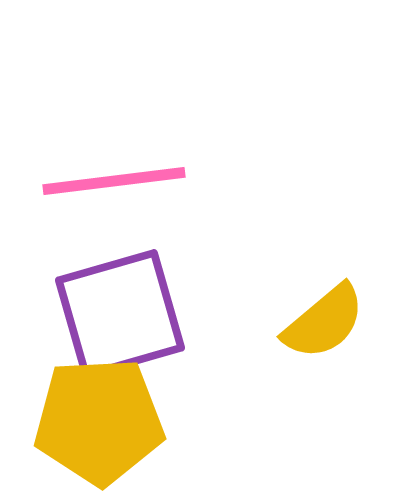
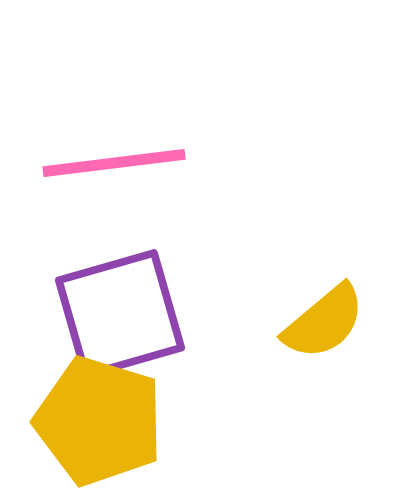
pink line: moved 18 px up
yellow pentagon: rotated 20 degrees clockwise
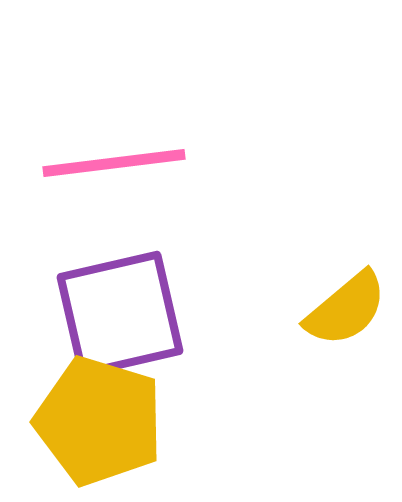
purple square: rotated 3 degrees clockwise
yellow semicircle: moved 22 px right, 13 px up
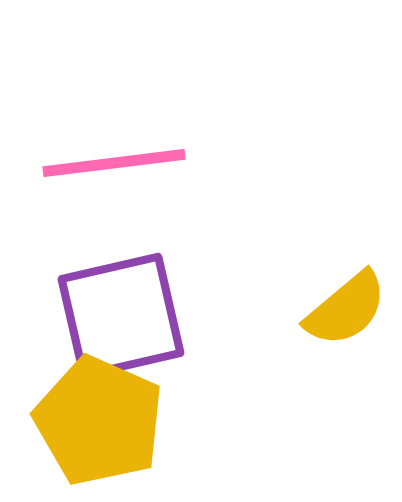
purple square: moved 1 px right, 2 px down
yellow pentagon: rotated 7 degrees clockwise
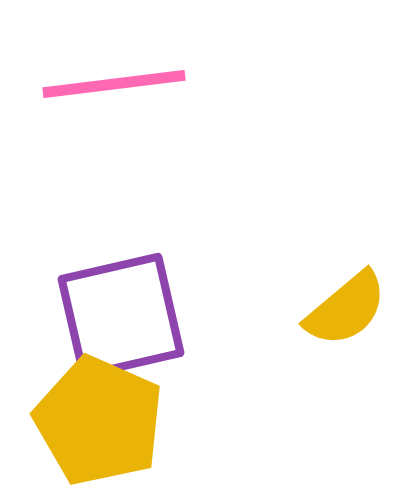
pink line: moved 79 px up
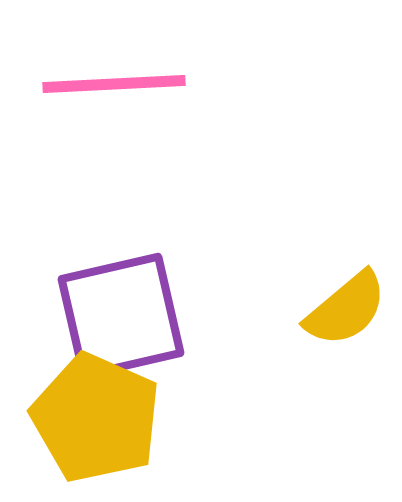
pink line: rotated 4 degrees clockwise
yellow pentagon: moved 3 px left, 3 px up
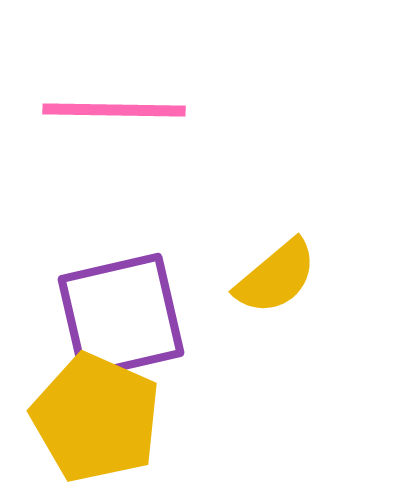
pink line: moved 26 px down; rotated 4 degrees clockwise
yellow semicircle: moved 70 px left, 32 px up
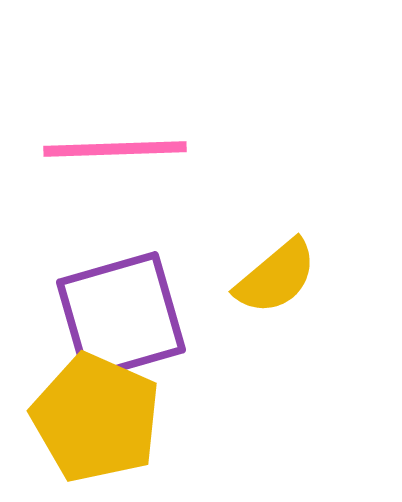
pink line: moved 1 px right, 39 px down; rotated 3 degrees counterclockwise
purple square: rotated 3 degrees counterclockwise
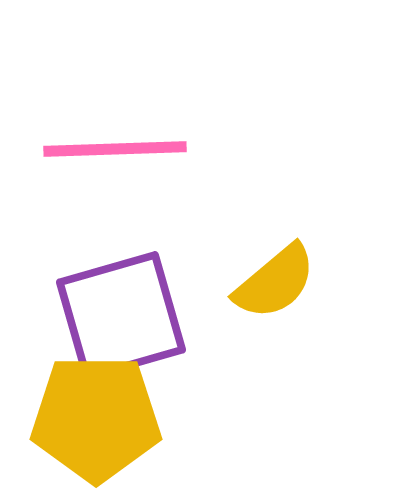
yellow semicircle: moved 1 px left, 5 px down
yellow pentagon: rotated 24 degrees counterclockwise
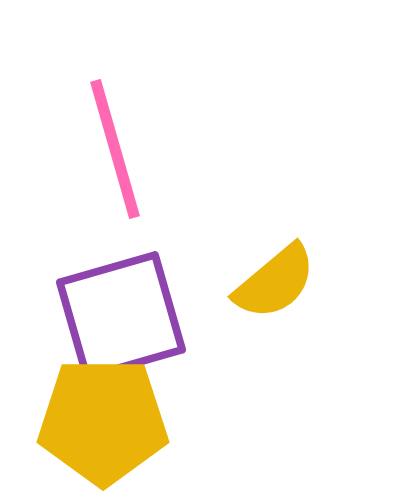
pink line: rotated 76 degrees clockwise
yellow pentagon: moved 7 px right, 3 px down
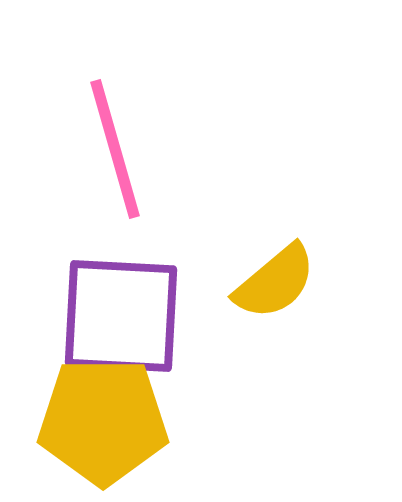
purple square: rotated 19 degrees clockwise
